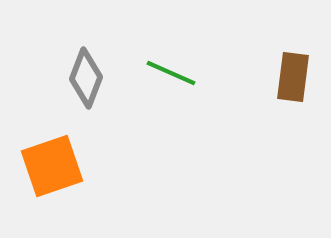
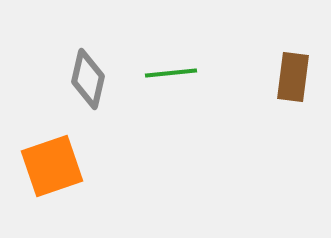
green line: rotated 30 degrees counterclockwise
gray diamond: moved 2 px right, 1 px down; rotated 8 degrees counterclockwise
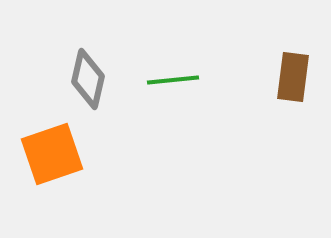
green line: moved 2 px right, 7 px down
orange square: moved 12 px up
